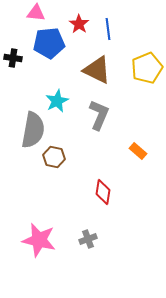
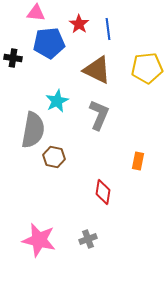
yellow pentagon: rotated 16 degrees clockwise
orange rectangle: moved 10 px down; rotated 60 degrees clockwise
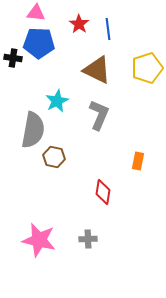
blue pentagon: moved 10 px left; rotated 8 degrees clockwise
yellow pentagon: rotated 12 degrees counterclockwise
gray cross: rotated 18 degrees clockwise
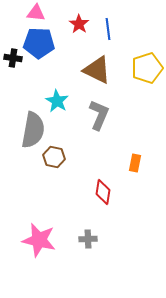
cyan star: rotated 15 degrees counterclockwise
orange rectangle: moved 3 px left, 2 px down
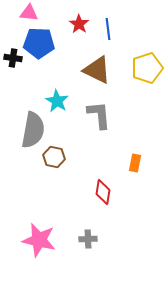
pink triangle: moved 7 px left
gray L-shape: rotated 28 degrees counterclockwise
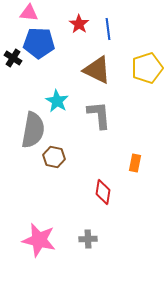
black cross: rotated 24 degrees clockwise
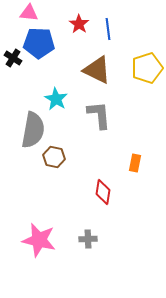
cyan star: moved 1 px left, 2 px up
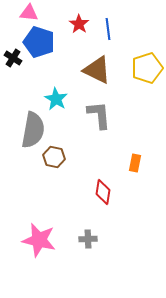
blue pentagon: moved 1 px up; rotated 16 degrees clockwise
